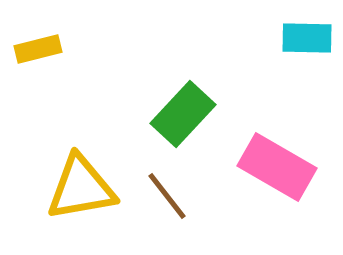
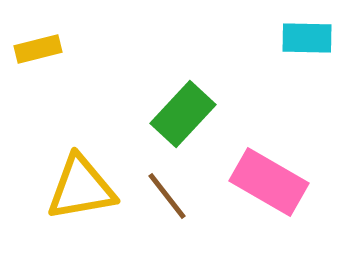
pink rectangle: moved 8 px left, 15 px down
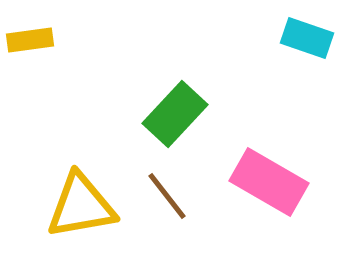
cyan rectangle: rotated 18 degrees clockwise
yellow rectangle: moved 8 px left, 9 px up; rotated 6 degrees clockwise
green rectangle: moved 8 px left
yellow triangle: moved 18 px down
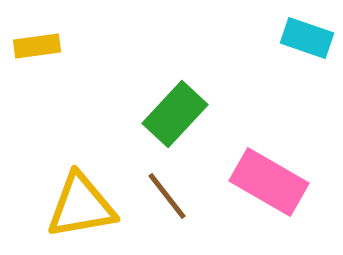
yellow rectangle: moved 7 px right, 6 px down
